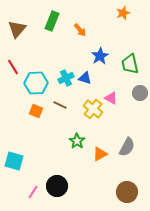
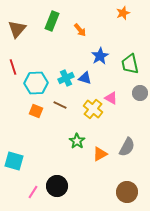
red line: rotated 14 degrees clockwise
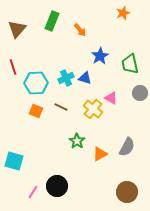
brown line: moved 1 px right, 2 px down
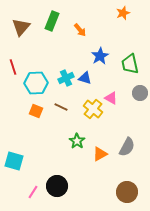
brown triangle: moved 4 px right, 2 px up
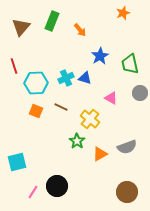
red line: moved 1 px right, 1 px up
yellow cross: moved 3 px left, 10 px down
gray semicircle: rotated 42 degrees clockwise
cyan square: moved 3 px right, 1 px down; rotated 30 degrees counterclockwise
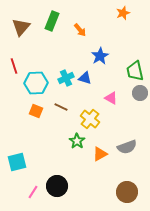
green trapezoid: moved 5 px right, 7 px down
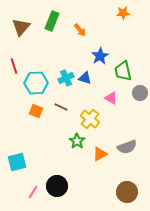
orange star: rotated 16 degrees clockwise
green trapezoid: moved 12 px left
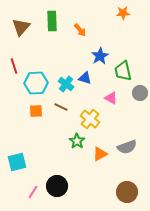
green rectangle: rotated 24 degrees counterclockwise
cyan cross: moved 6 px down; rotated 28 degrees counterclockwise
orange square: rotated 24 degrees counterclockwise
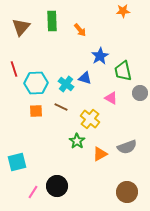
orange star: moved 2 px up
red line: moved 3 px down
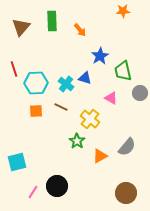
gray semicircle: rotated 30 degrees counterclockwise
orange triangle: moved 2 px down
brown circle: moved 1 px left, 1 px down
